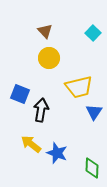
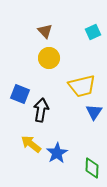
cyan square: moved 1 px up; rotated 21 degrees clockwise
yellow trapezoid: moved 3 px right, 1 px up
blue star: rotated 20 degrees clockwise
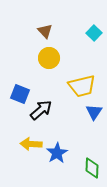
cyan square: moved 1 px right, 1 px down; rotated 21 degrees counterclockwise
black arrow: rotated 40 degrees clockwise
yellow arrow: rotated 35 degrees counterclockwise
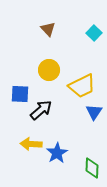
brown triangle: moved 3 px right, 2 px up
yellow circle: moved 12 px down
yellow trapezoid: rotated 12 degrees counterclockwise
blue square: rotated 18 degrees counterclockwise
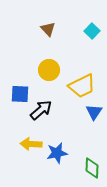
cyan square: moved 2 px left, 2 px up
blue star: rotated 20 degrees clockwise
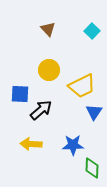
blue star: moved 16 px right, 8 px up; rotated 10 degrees clockwise
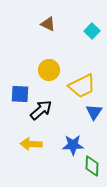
brown triangle: moved 5 px up; rotated 21 degrees counterclockwise
green diamond: moved 2 px up
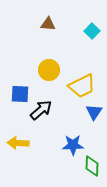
brown triangle: rotated 21 degrees counterclockwise
yellow arrow: moved 13 px left, 1 px up
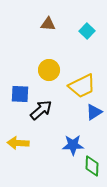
cyan square: moved 5 px left
blue triangle: rotated 24 degrees clockwise
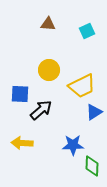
cyan square: rotated 21 degrees clockwise
yellow arrow: moved 4 px right
